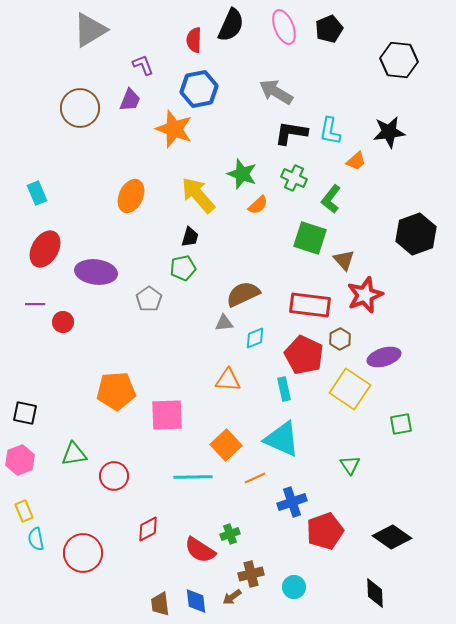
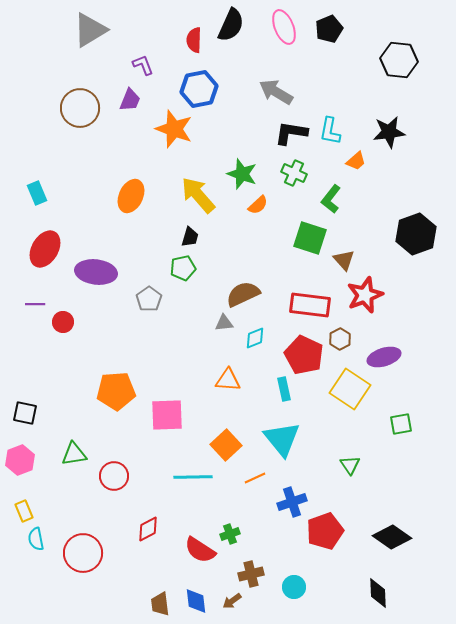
green cross at (294, 178): moved 5 px up
cyan triangle at (282, 439): rotated 27 degrees clockwise
black diamond at (375, 593): moved 3 px right
brown arrow at (232, 597): moved 4 px down
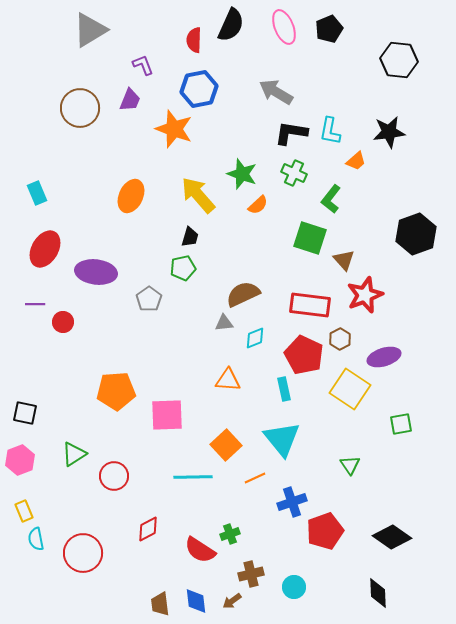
green triangle at (74, 454): rotated 24 degrees counterclockwise
